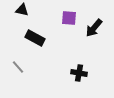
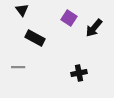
black triangle: rotated 40 degrees clockwise
purple square: rotated 28 degrees clockwise
gray line: rotated 48 degrees counterclockwise
black cross: rotated 21 degrees counterclockwise
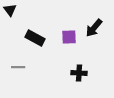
black triangle: moved 12 px left
purple square: moved 19 px down; rotated 35 degrees counterclockwise
black cross: rotated 14 degrees clockwise
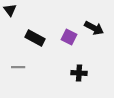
black arrow: rotated 102 degrees counterclockwise
purple square: rotated 28 degrees clockwise
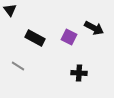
gray line: moved 1 px up; rotated 32 degrees clockwise
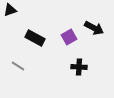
black triangle: rotated 48 degrees clockwise
purple square: rotated 35 degrees clockwise
black cross: moved 6 px up
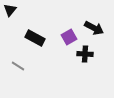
black triangle: rotated 32 degrees counterclockwise
black cross: moved 6 px right, 13 px up
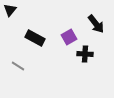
black arrow: moved 2 px right, 4 px up; rotated 24 degrees clockwise
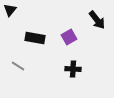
black arrow: moved 1 px right, 4 px up
black rectangle: rotated 18 degrees counterclockwise
black cross: moved 12 px left, 15 px down
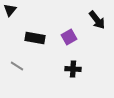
gray line: moved 1 px left
